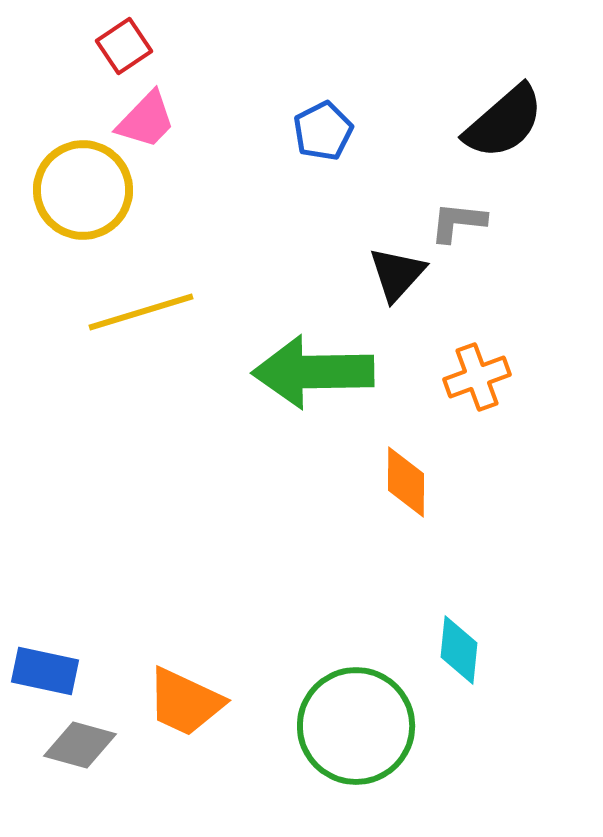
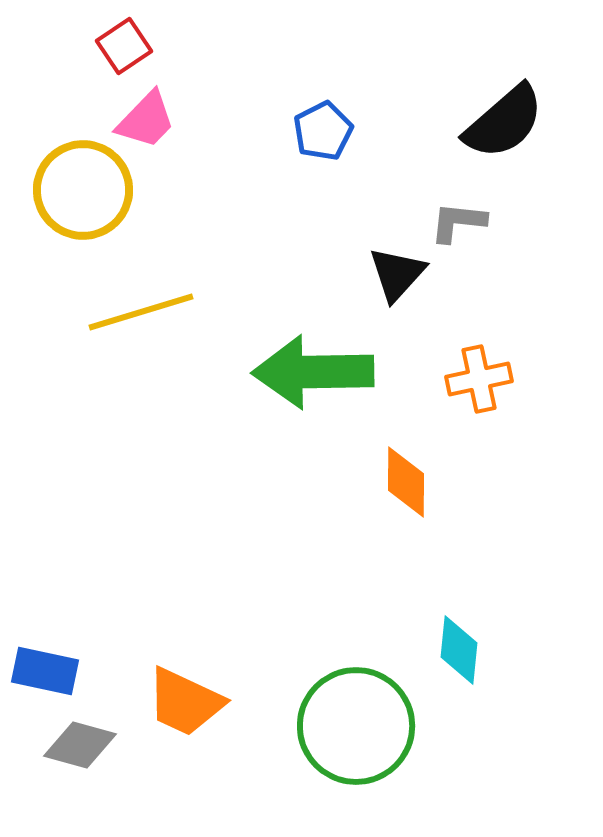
orange cross: moved 2 px right, 2 px down; rotated 8 degrees clockwise
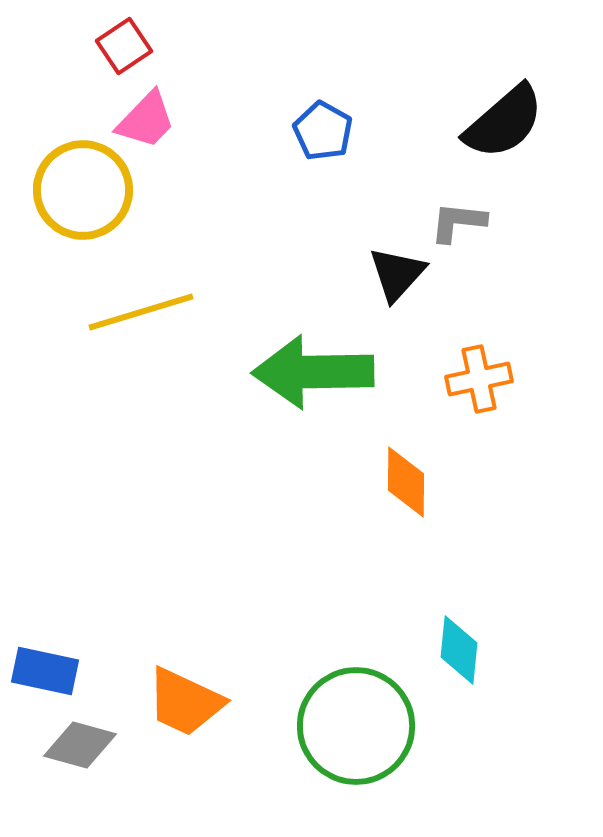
blue pentagon: rotated 16 degrees counterclockwise
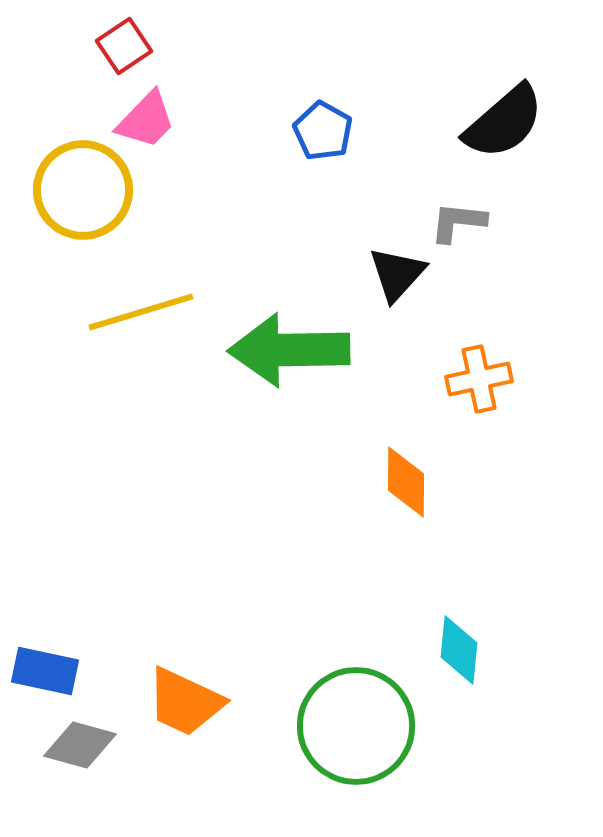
green arrow: moved 24 px left, 22 px up
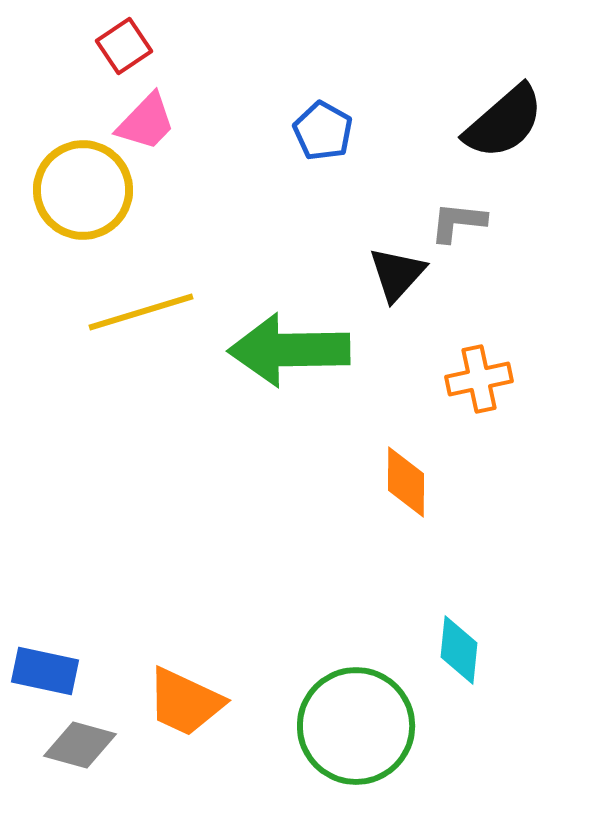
pink trapezoid: moved 2 px down
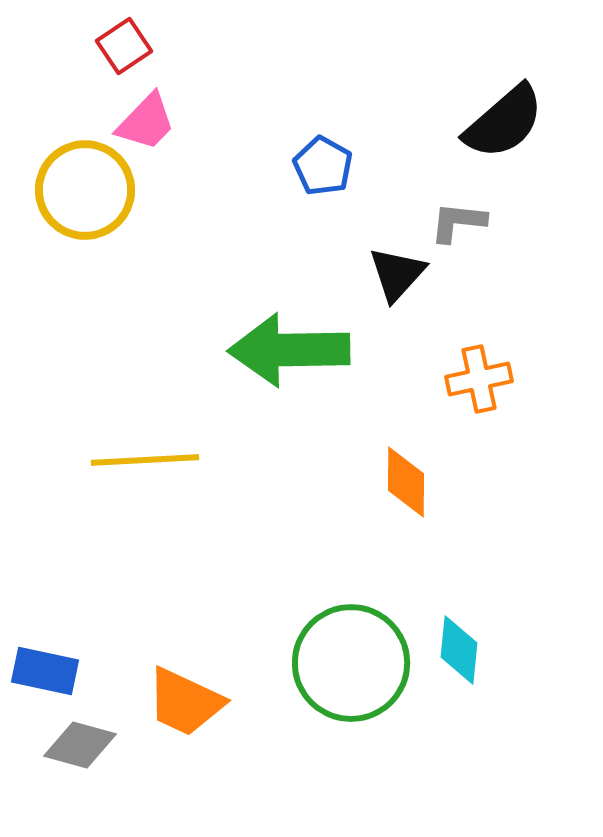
blue pentagon: moved 35 px down
yellow circle: moved 2 px right
yellow line: moved 4 px right, 148 px down; rotated 14 degrees clockwise
green circle: moved 5 px left, 63 px up
